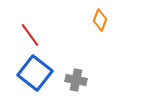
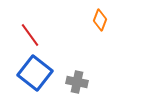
gray cross: moved 1 px right, 2 px down
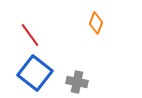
orange diamond: moved 4 px left, 3 px down
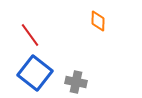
orange diamond: moved 2 px right, 2 px up; rotated 20 degrees counterclockwise
gray cross: moved 1 px left
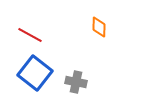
orange diamond: moved 1 px right, 6 px down
red line: rotated 25 degrees counterclockwise
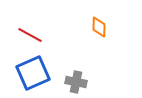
blue square: moved 2 px left; rotated 28 degrees clockwise
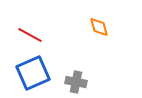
orange diamond: rotated 15 degrees counterclockwise
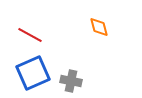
gray cross: moved 5 px left, 1 px up
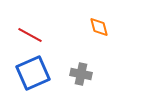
gray cross: moved 10 px right, 7 px up
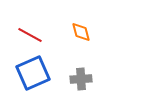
orange diamond: moved 18 px left, 5 px down
gray cross: moved 5 px down; rotated 15 degrees counterclockwise
